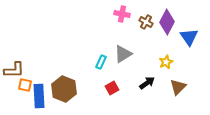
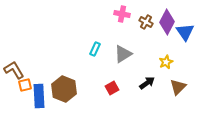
blue triangle: moved 4 px left, 5 px up
cyan rectangle: moved 6 px left, 13 px up
brown L-shape: rotated 120 degrees counterclockwise
orange square: rotated 24 degrees counterclockwise
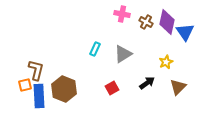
purple diamond: rotated 15 degrees counterclockwise
brown L-shape: moved 22 px right; rotated 45 degrees clockwise
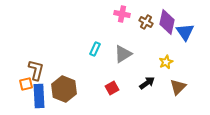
orange square: moved 1 px right, 1 px up
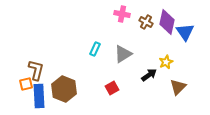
black arrow: moved 2 px right, 8 px up
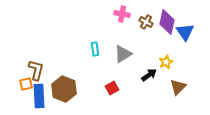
cyan rectangle: rotated 32 degrees counterclockwise
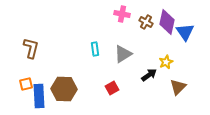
brown L-shape: moved 5 px left, 22 px up
brown hexagon: rotated 20 degrees counterclockwise
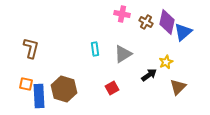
blue triangle: moved 2 px left; rotated 24 degrees clockwise
orange square: rotated 24 degrees clockwise
brown hexagon: rotated 15 degrees clockwise
